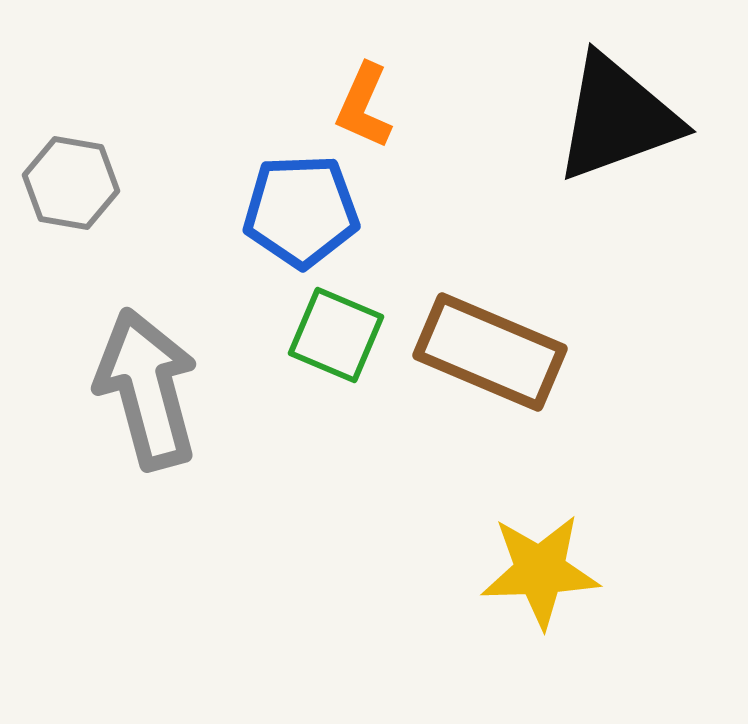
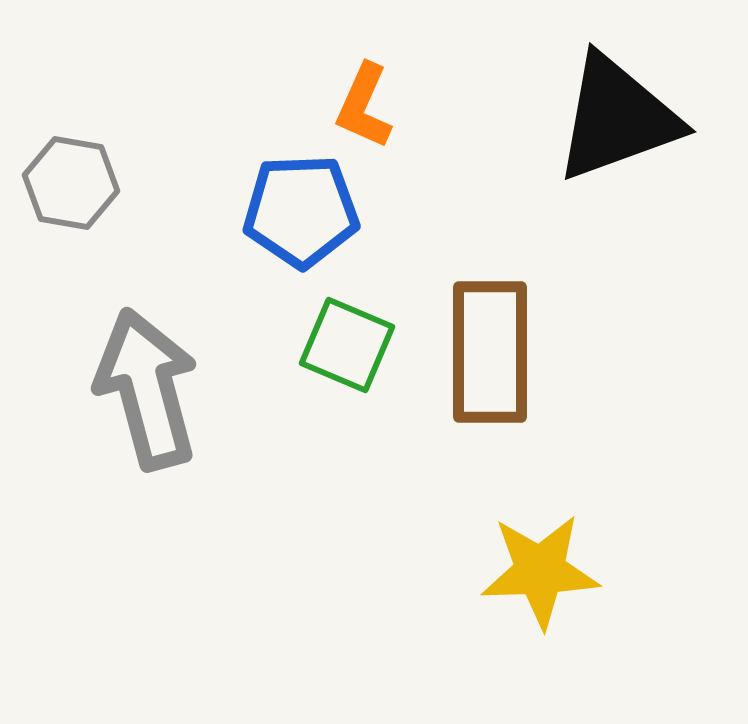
green square: moved 11 px right, 10 px down
brown rectangle: rotated 67 degrees clockwise
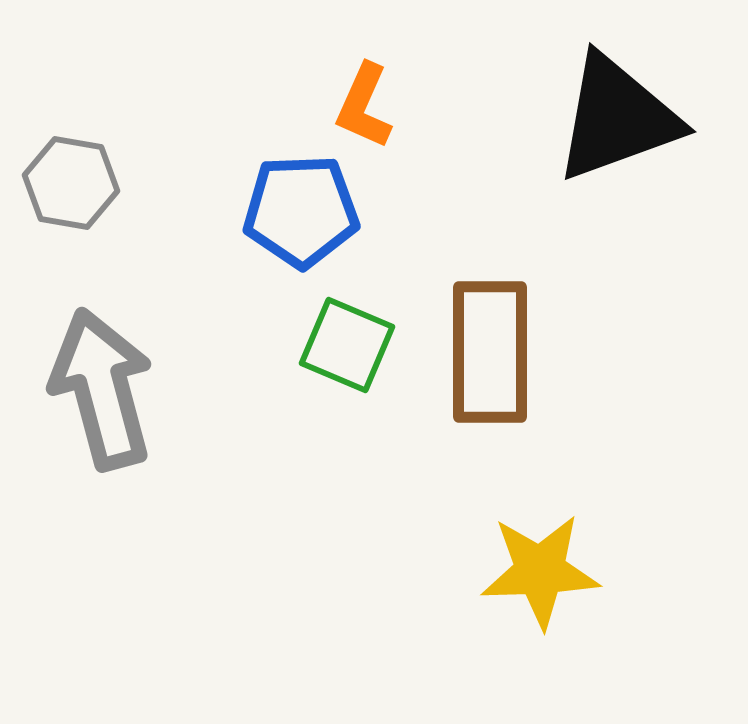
gray arrow: moved 45 px left
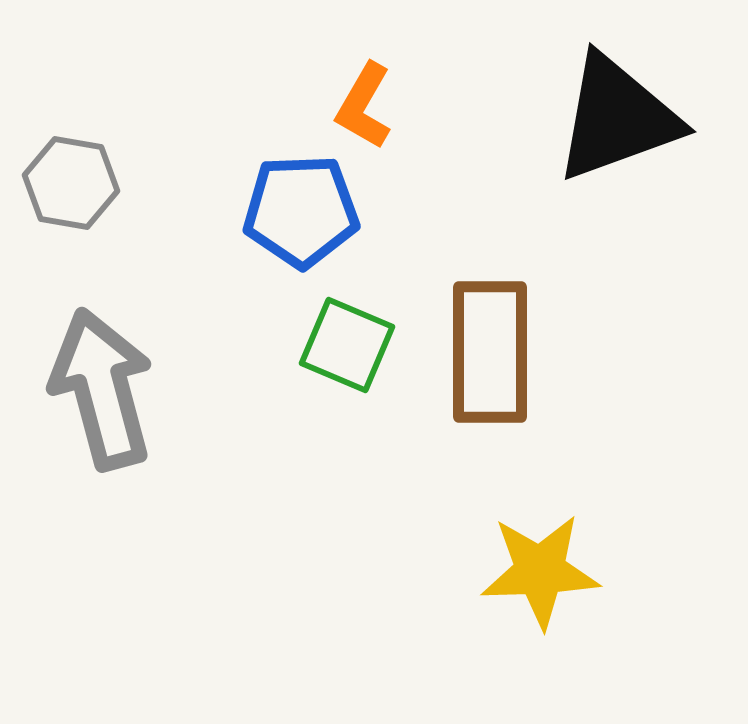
orange L-shape: rotated 6 degrees clockwise
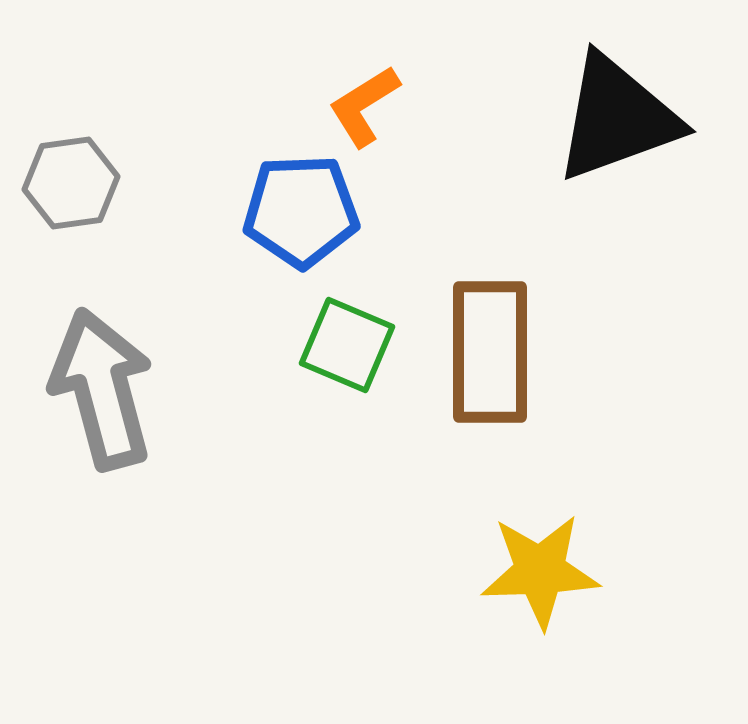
orange L-shape: rotated 28 degrees clockwise
gray hexagon: rotated 18 degrees counterclockwise
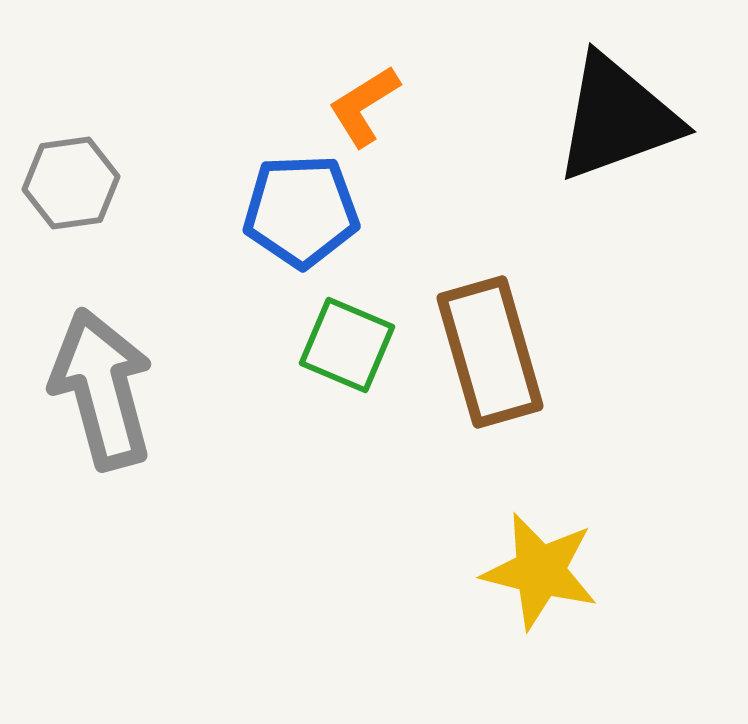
brown rectangle: rotated 16 degrees counterclockwise
yellow star: rotated 16 degrees clockwise
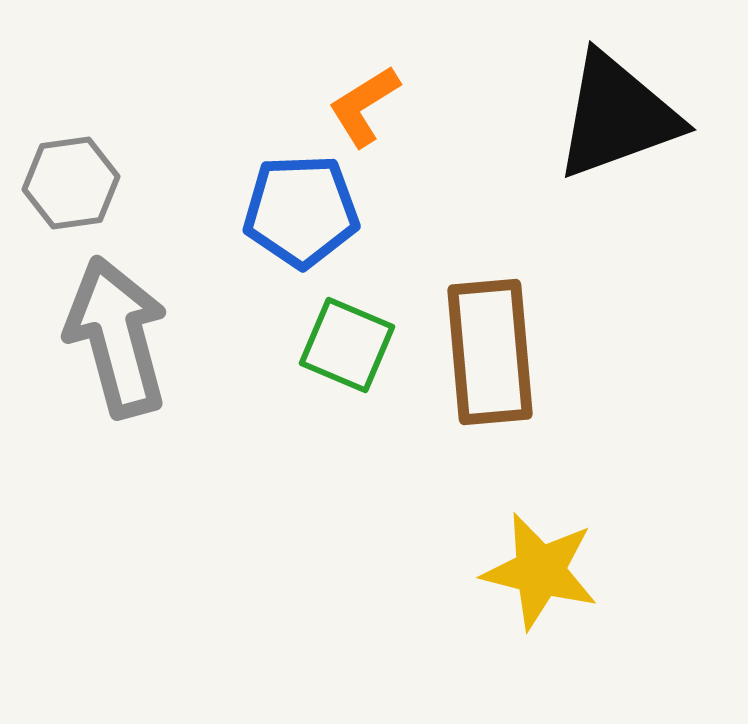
black triangle: moved 2 px up
brown rectangle: rotated 11 degrees clockwise
gray arrow: moved 15 px right, 52 px up
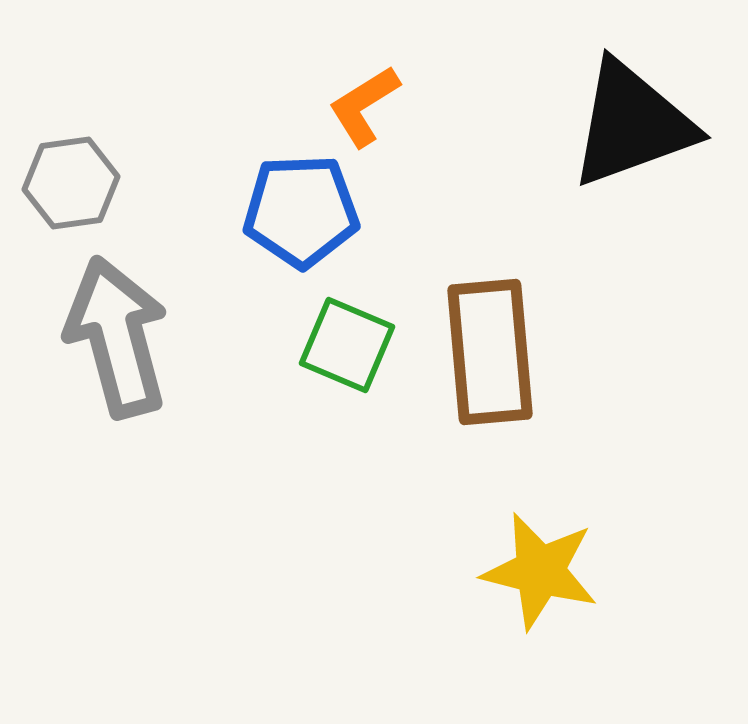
black triangle: moved 15 px right, 8 px down
